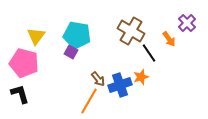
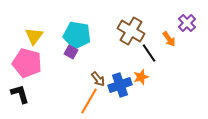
yellow triangle: moved 2 px left
pink pentagon: moved 3 px right
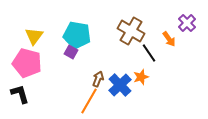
brown arrow: rotated 119 degrees counterclockwise
blue cross: rotated 25 degrees counterclockwise
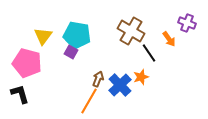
purple cross: rotated 24 degrees counterclockwise
yellow triangle: moved 9 px right
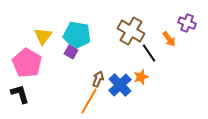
pink pentagon: rotated 16 degrees clockwise
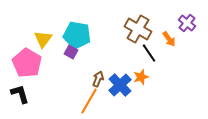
purple cross: rotated 18 degrees clockwise
brown cross: moved 7 px right, 2 px up
yellow triangle: moved 3 px down
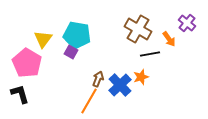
black line: moved 1 px right, 1 px down; rotated 66 degrees counterclockwise
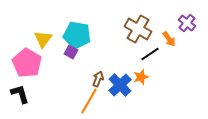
black line: rotated 24 degrees counterclockwise
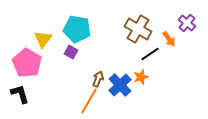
cyan pentagon: moved 6 px up
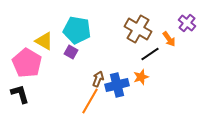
cyan pentagon: moved 1 px down
yellow triangle: moved 1 px right, 2 px down; rotated 36 degrees counterclockwise
blue cross: moved 3 px left; rotated 30 degrees clockwise
orange line: moved 1 px right
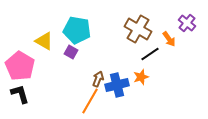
pink pentagon: moved 7 px left, 3 px down
